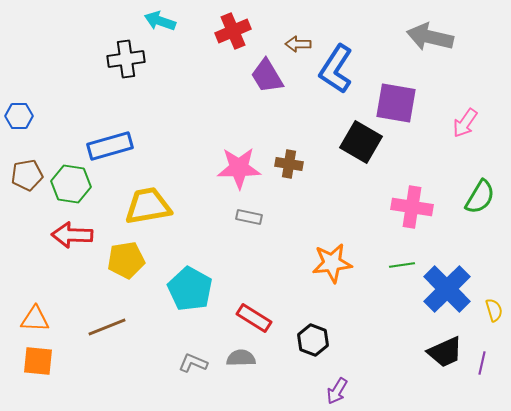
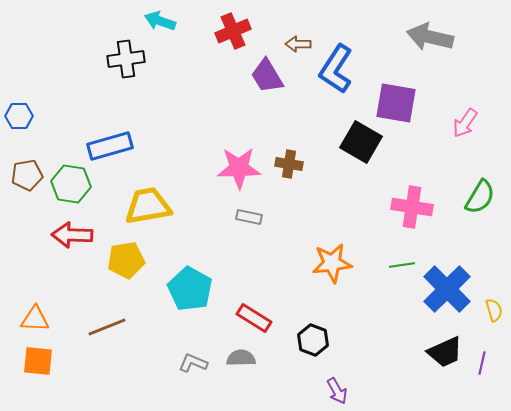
purple arrow: rotated 60 degrees counterclockwise
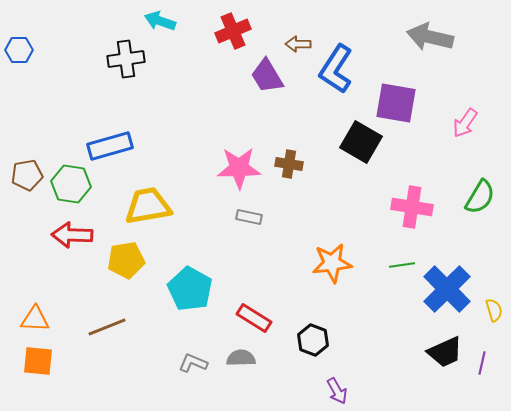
blue hexagon: moved 66 px up
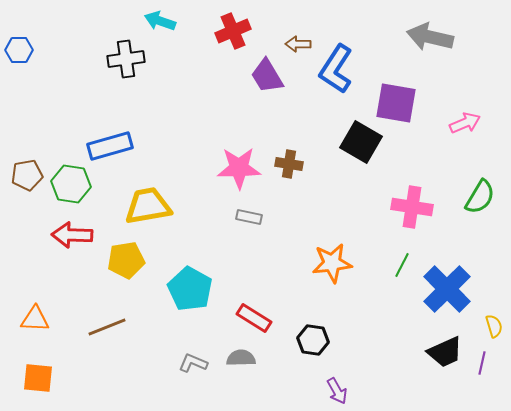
pink arrow: rotated 148 degrees counterclockwise
green line: rotated 55 degrees counterclockwise
yellow semicircle: moved 16 px down
black hexagon: rotated 12 degrees counterclockwise
orange square: moved 17 px down
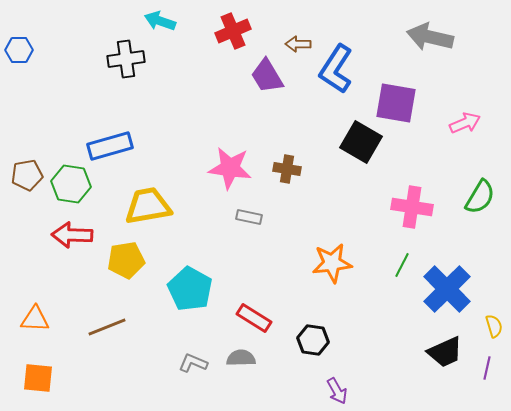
brown cross: moved 2 px left, 5 px down
pink star: moved 9 px left; rotated 9 degrees clockwise
purple line: moved 5 px right, 5 px down
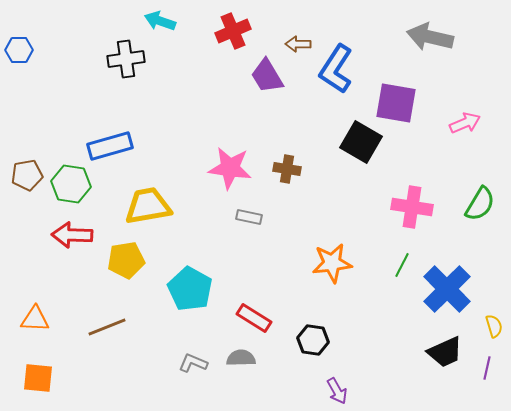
green semicircle: moved 7 px down
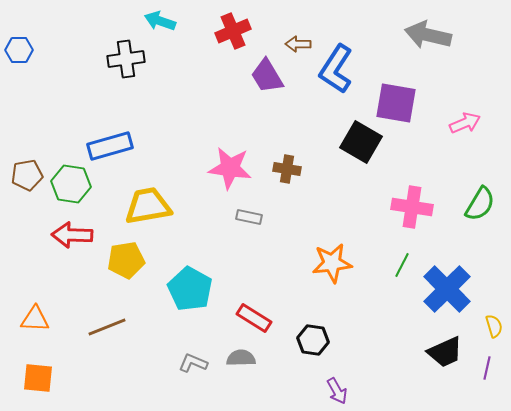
gray arrow: moved 2 px left, 2 px up
